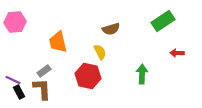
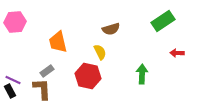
gray rectangle: moved 3 px right
black rectangle: moved 9 px left, 1 px up
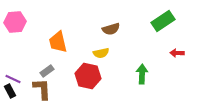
yellow semicircle: moved 1 px right, 1 px down; rotated 105 degrees clockwise
purple line: moved 1 px up
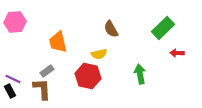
green rectangle: moved 7 px down; rotated 10 degrees counterclockwise
brown semicircle: rotated 78 degrees clockwise
yellow semicircle: moved 2 px left, 1 px down
green arrow: moved 2 px left; rotated 12 degrees counterclockwise
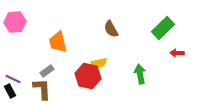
yellow semicircle: moved 9 px down
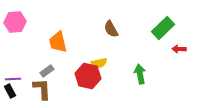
red arrow: moved 2 px right, 4 px up
purple line: rotated 28 degrees counterclockwise
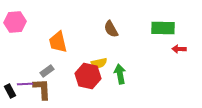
green rectangle: rotated 45 degrees clockwise
green arrow: moved 20 px left
purple line: moved 12 px right, 5 px down
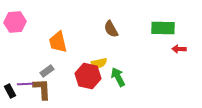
green arrow: moved 2 px left, 3 px down; rotated 18 degrees counterclockwise
